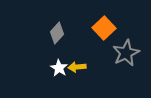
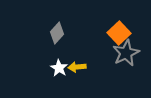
orange square: moved 15 px right, 5 px down
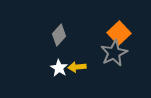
gray diamond: moved 2 px right, 2 px down
gray star: moved 12 px left
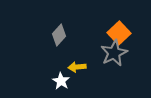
white star: moved 2 px right, 13 px down
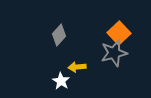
gray star: rotated 12 degrees clockwise
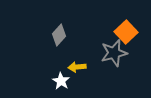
orange square: moved 7 px right, 1 px up
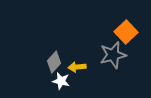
gray diamond: moved 5 px left, 27 px down
gray star: moved 1 px left, 2 px down
white star: rotated 18 degrees counterclockwise
